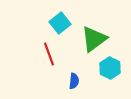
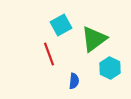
cyan square: moved 1 px right, 2 px down; rotated 10 degrees clockwise
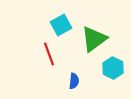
cyan hexagon: moved 3 px right
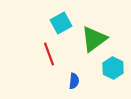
cyan square: moved 2 px up
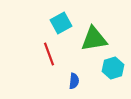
green triangle: rotated 28 degrees clockwise
cyan hexagon: rotated 15 degrees clockwise
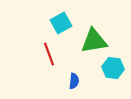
green triangle: moved 2 px down
cyan hexagon: rotated 25 degrees clockwise
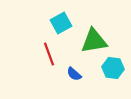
blue semicircle: moved 7 px up; rotated 126 degrees clockwise
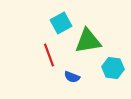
green triangle: moved 6 px left
red line: moved 1 px down
blue semicircle: moved 2 px left, 3 px down; rotated 21 degrees counterclockwise
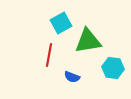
red line: rotated 30 degrees clockwise
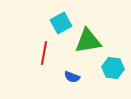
red line: moved 5 px left, 2 px up
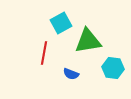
blue semicircle: moved 1 px left, 3 px up
